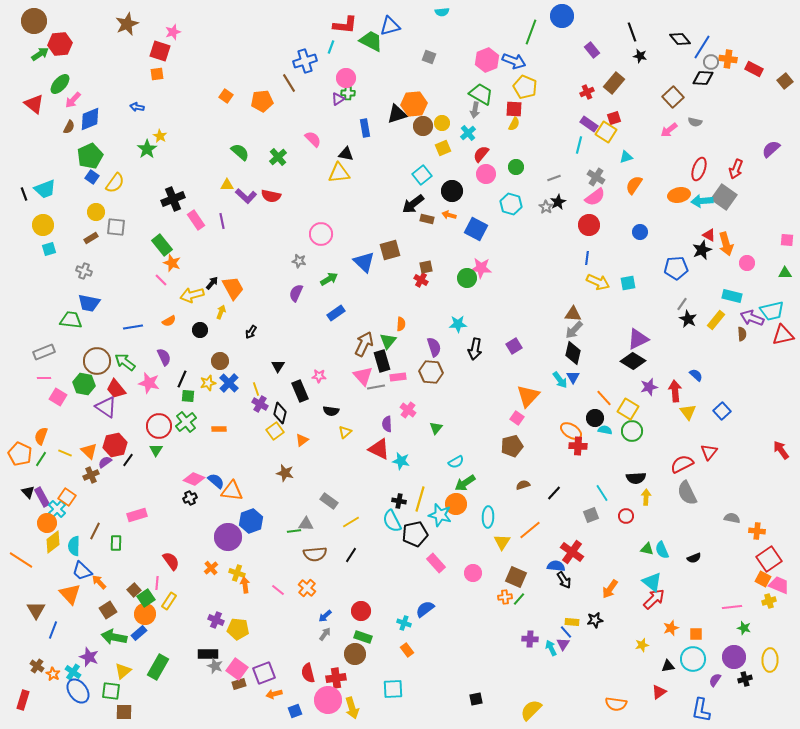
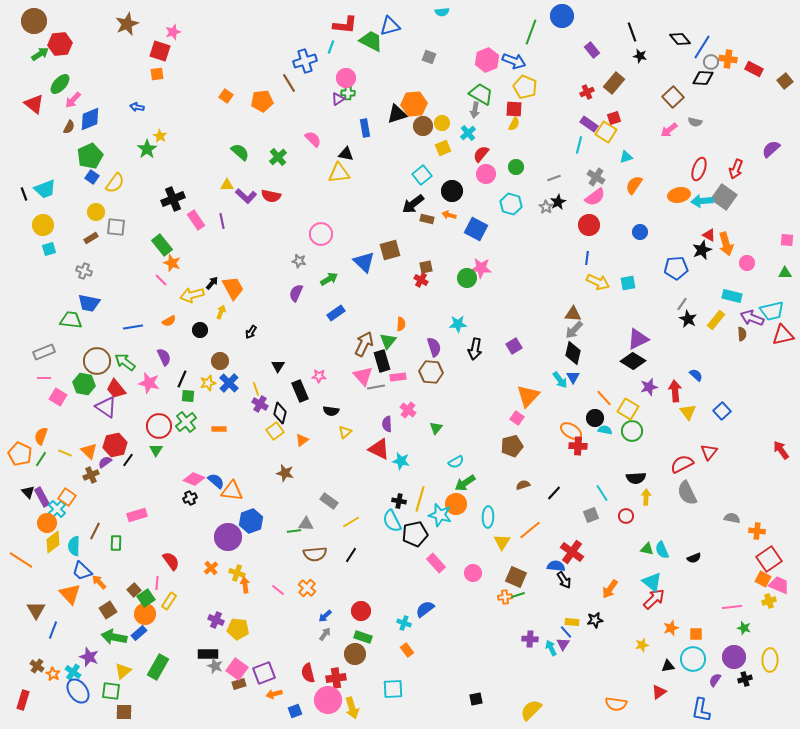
green line at (519, 599): moved 1 px left, 4 px up; rotated 32 degrees clockwise
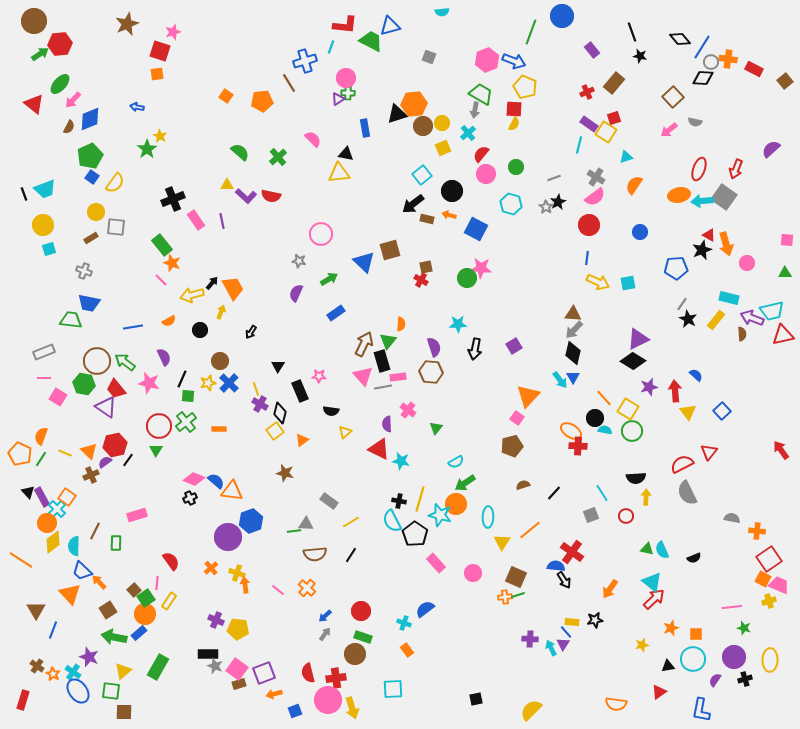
cyan rectangle at (732, 296): moved 3 px left, 2 px down
gray line at (376, 387): moved 7 px right
black pentagon at (415, 534): rotated 25 degrees counterclockwise
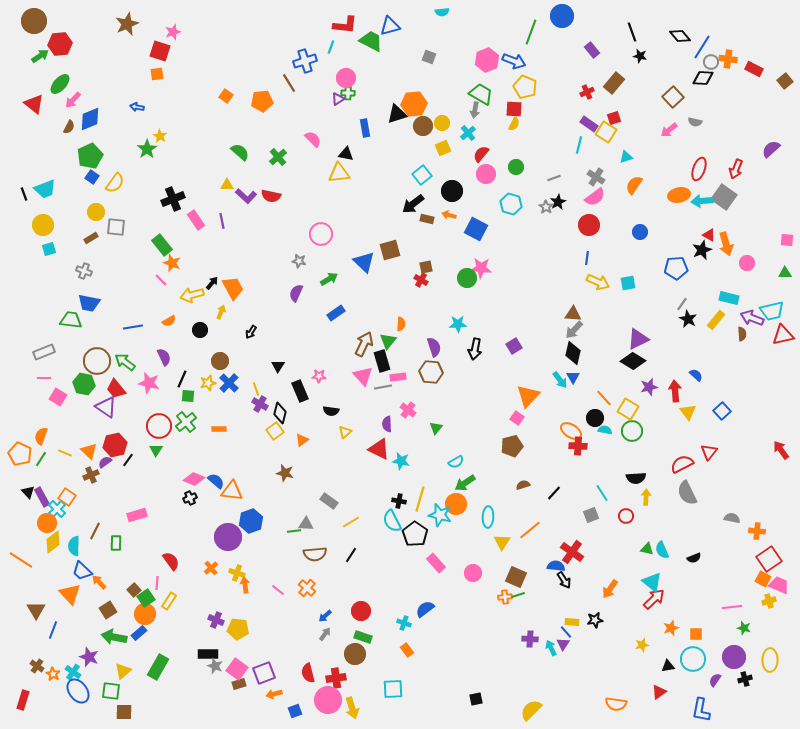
black diamond at (680, 39): moved 3 px up
green arrow at (40, 54): moved 2 px down
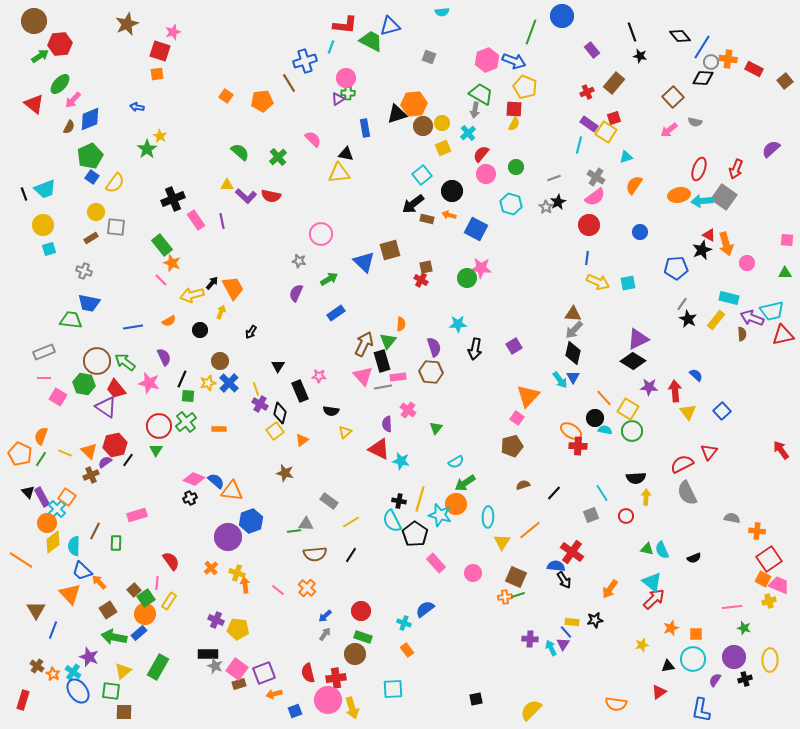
purple star at (649, 387): rotated 18 degrees clockwise
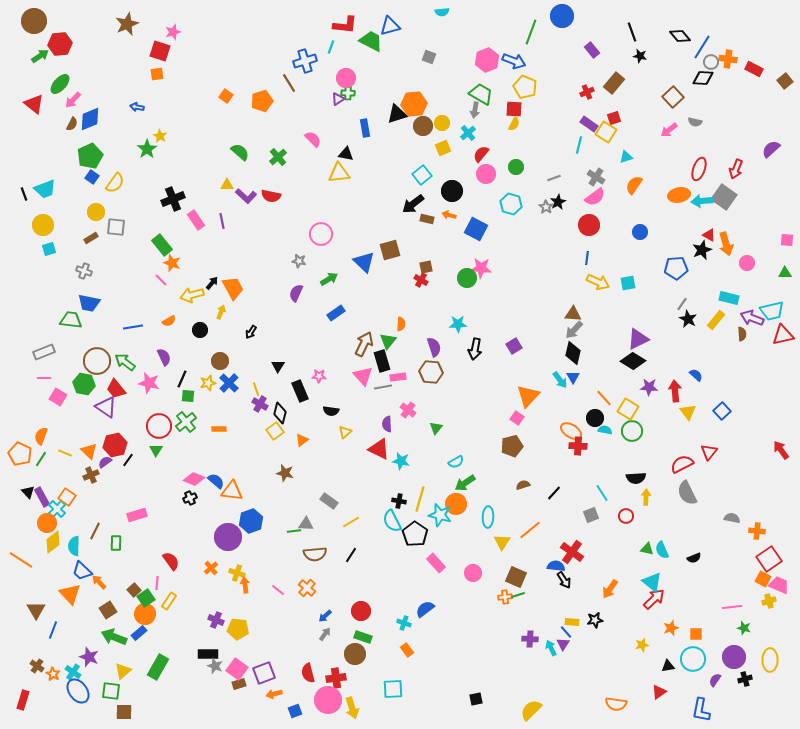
orange pentagon at (262, 101): rotated 10 degrees counterclockwise
brown semicircle at (69, 127): moved 3 px right, 3 px up
green arrow at (114, 637): rotated 10 degrees clockwise
